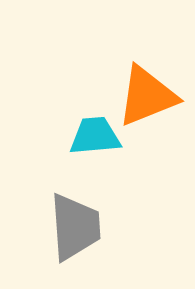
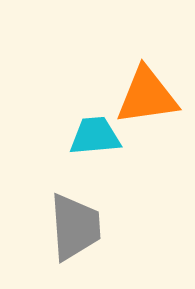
orange triangle: rotated 14 degrees clockwise
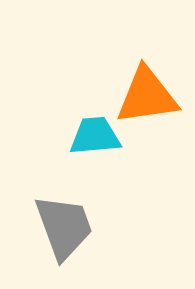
gray trapezoid: moved 11 px left; rotated 16 degrees counterclockwise
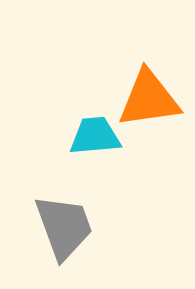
orange triangle: moved 2 px right, 3 px down
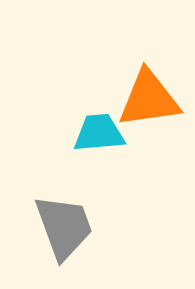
cyan trapezoid: moved 4 px right, 3 px up
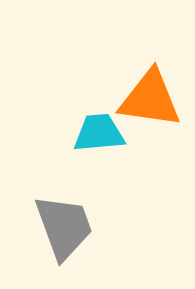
orange triangle: moved 1 px right; rotated 16 degrees clockwise
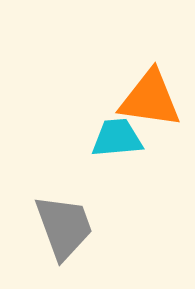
cyan trapezoid: moved 18 px right, 5 px down
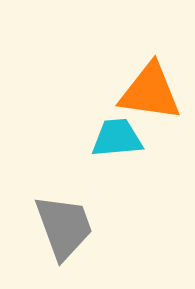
orange triangle: moved 7 px up
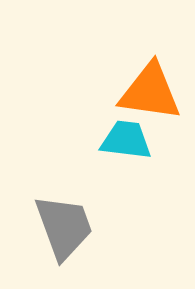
cyan trapezoid: moved 9 px right, 2 px down; rotated 12 degrees clockwise
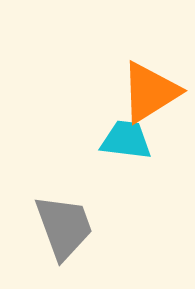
orange triangle: rotated 40 degrees counterclockwise
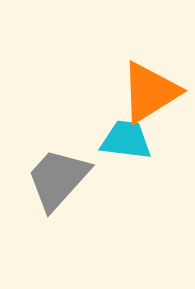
gray trapezoid: moved 6 px left, 48 px up; rotated 118 degrees counterclockwise
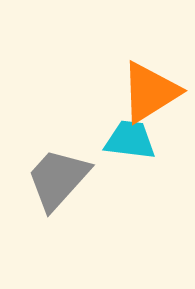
cyan trapezoid: moved 4 px right
